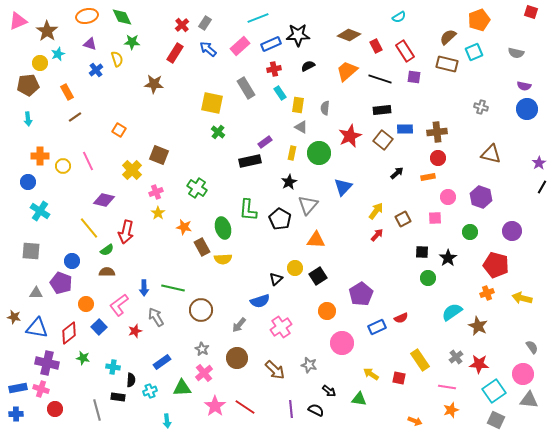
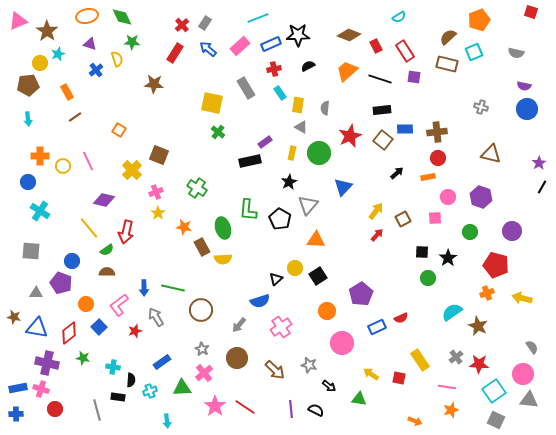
black arrow at (329, 391): moved 5 px up
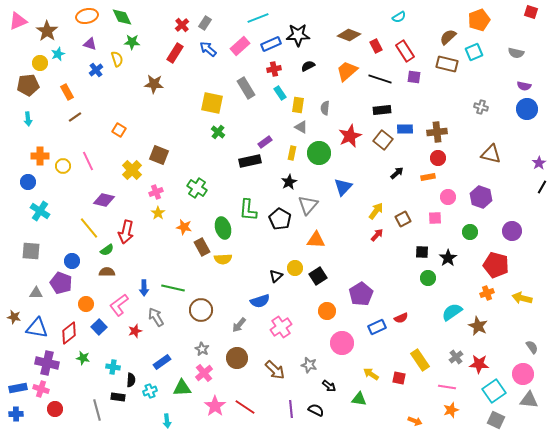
black triangle at (276, 279): moved 3 px up
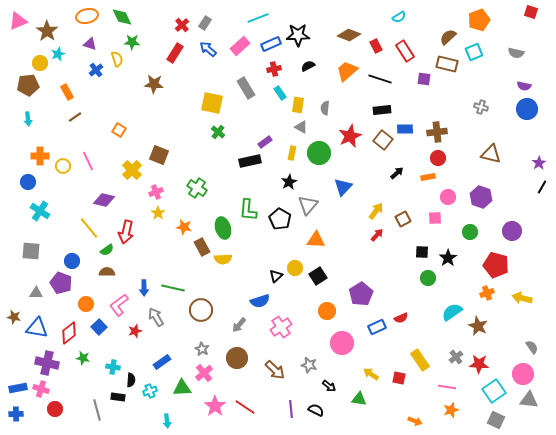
purple square at (414, 77): moved 10 px right, 2 px down
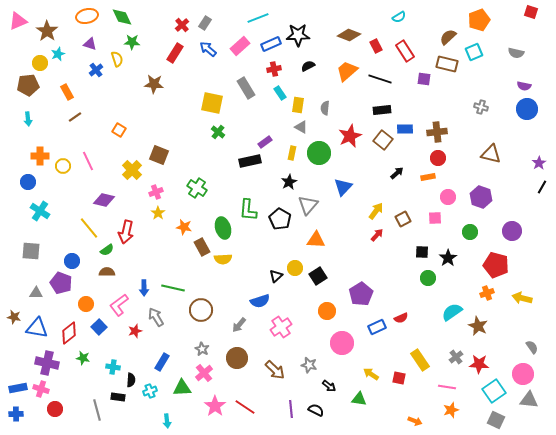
blue rectangle at (162, 362): rotated 24 degrees counterclockwise
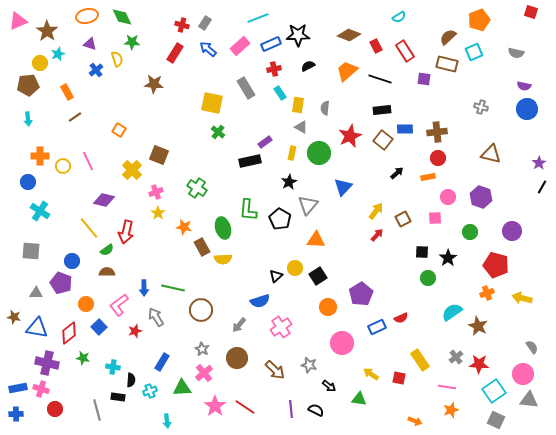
red cross at (182, 25): rotated 32 degrees counterclockwise
orange circle at (327, 311): moved 1 px right, 4 px up
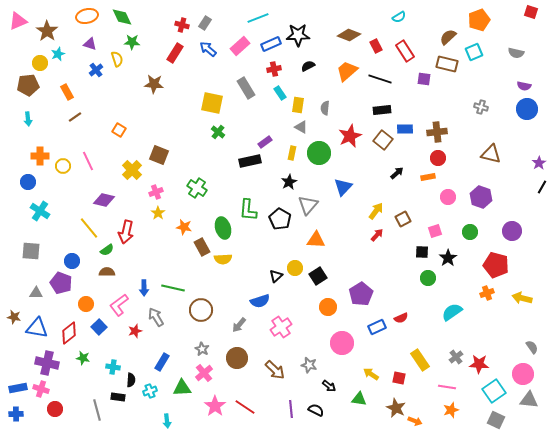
pink square at (435, 218): moved 13 px down; rotated 16 degrees counterclockwise
brown star at (478, 326): moved 82 px left, 82 px down
